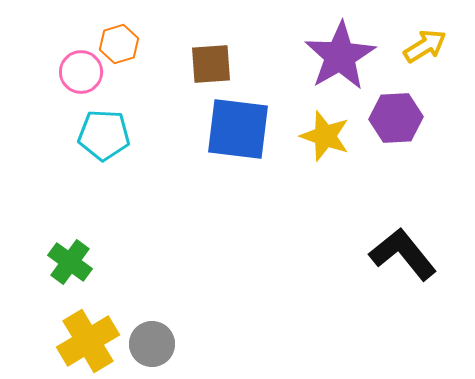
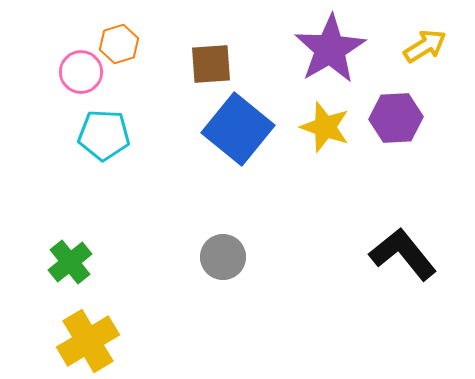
purple star: moved 10 px left, 7 px up
blue square: rotated 32 degrees clockwise
yellow star: moved 9 px up
green cross: rotated 15 degrees clockwise
gray circle: moved 71 px right, 87 px up
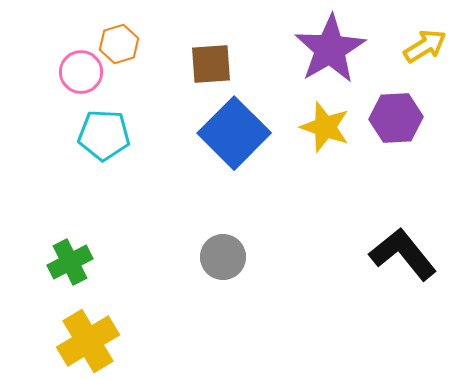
blue square: moved 4 px left, 4 px down; rotated 6 degrees clockwise
green cross: rotated 12 degrees clockwise
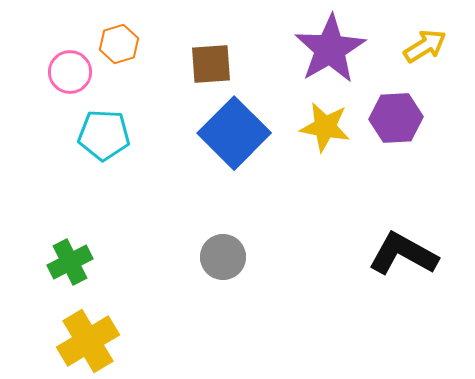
pink circle: moved 11 px left
yellow star: rotated 9 degrees counterclockwise
black L-shape: rotated 22 degrees counterclockwise
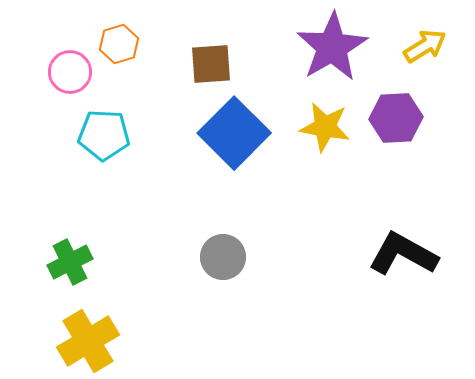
purple star: moved 2 px right, 2 px up
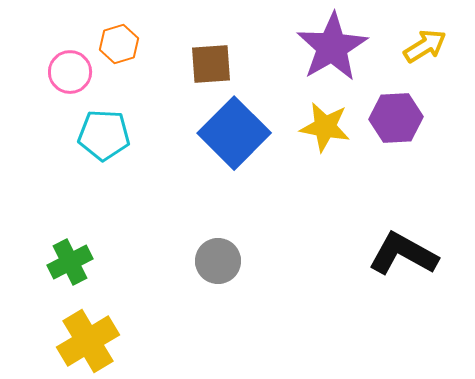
gray circle: moved 5 px left, 4 px down
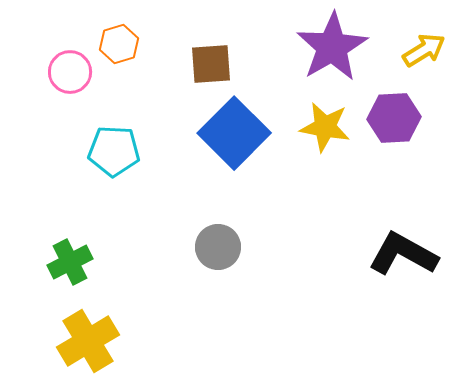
yellow arrow: moved 1 px left, 4 px down
purple hexagon: moved 2 px left
cyan pentagon: moved 10 px right, 16 px down
gray circle: moved 14 px up
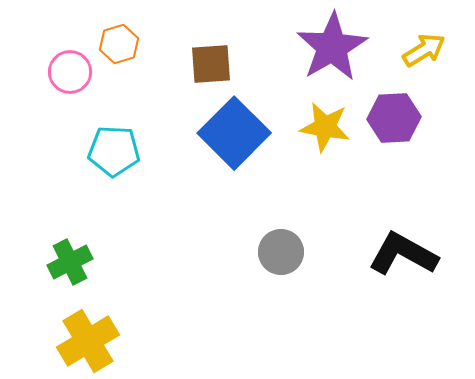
gray circle: moved 63 px right, 5 px down
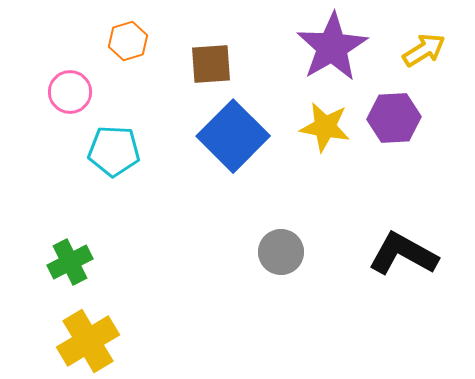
orange hexagon: moved 9 px right, 3 px up
pink circle: moved 20 px down
blue square: moved 1 px left, 3 px down
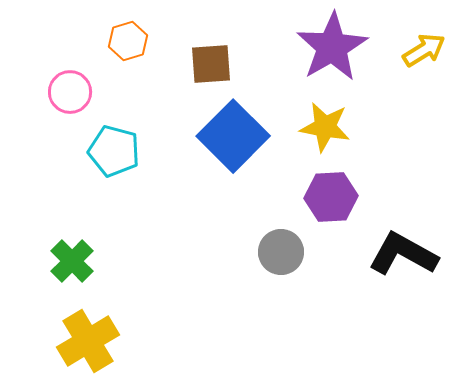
purple hexagon: moved 63 px left, 79 px down
cyan pentagon: rotated 12 degrees clockwise
green cross: moved 2 px right, 1 px up; rotated 18 degrees counterclockwise
